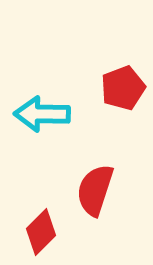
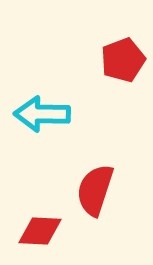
red pentagon: moved 28 px up
red diamond: moved 1 px left, 1 px up; rotated 48 degrees clockwise
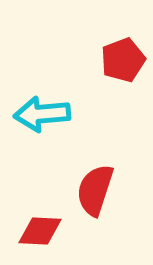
cyan arrow: rotated 6 degrees counterclockwise
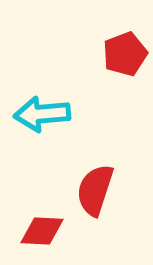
red pentagon: moved 2 px right, 6 px up
red diamond: moved 2 px right
